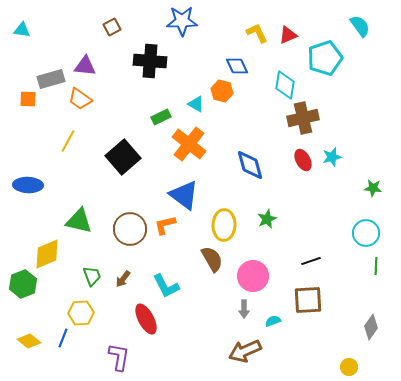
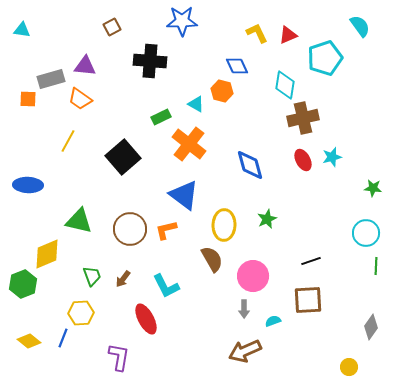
orange L-shape at (165, 225): moved 1 px right, 5 px down
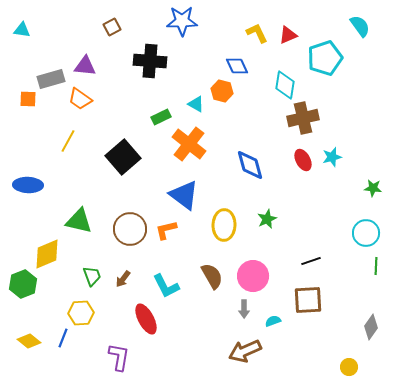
brown semicircle at (212, 259): moved 17 px down
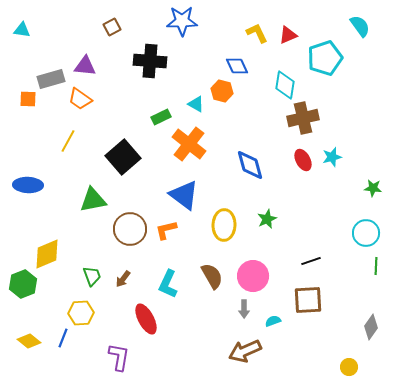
green triangle at (79, 221): moved 14 px right, 21 px up; rotated 24 degrees counterclockwise
cyan L-shape at (166, 286): moved 2 px right, 2 px up; rotated 52 degrees clockwise
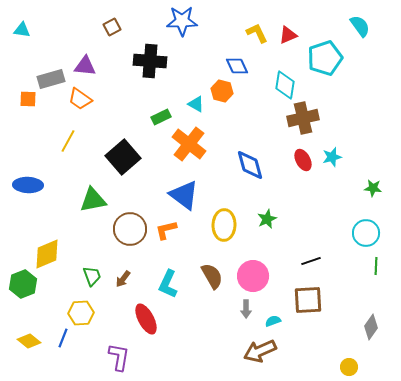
gray arrow at (244, 309): moved 2 px right
brown arrow at (245, 351): moved 15 px right
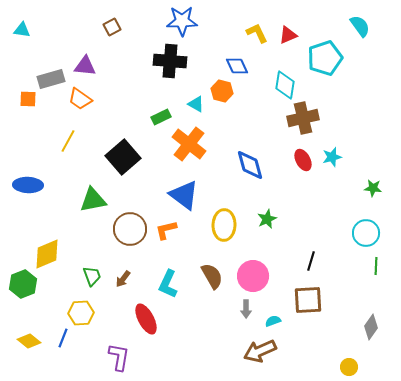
black cross at (150, 61): moved 20 px right
black line at (311, 261): rotated 54 degrees counterclockwise
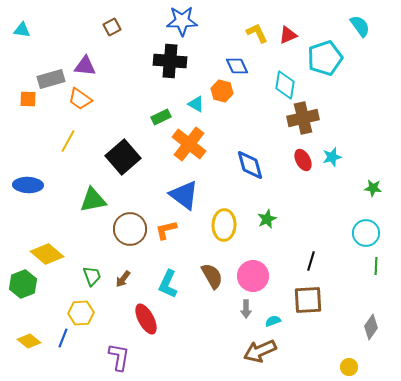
yellow diamond at (47, 254): rotated 64 degrees clockwise
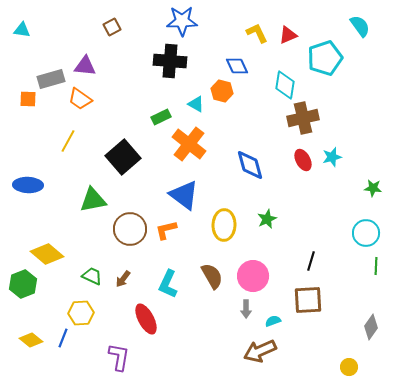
green trapezoid at (92, 276): rotated 45 degrees counterclockwise
yellow diamond at (29, 341): moved 2 px right, 1 px up
